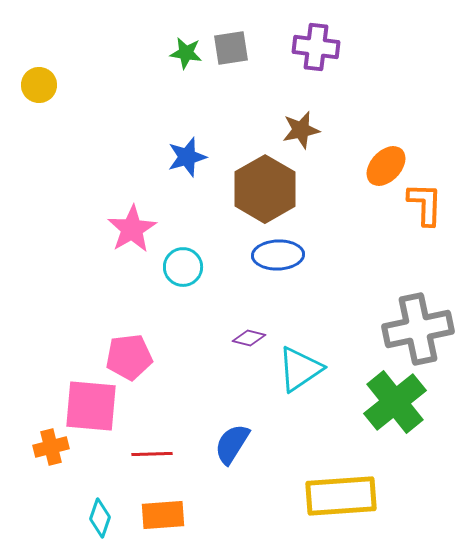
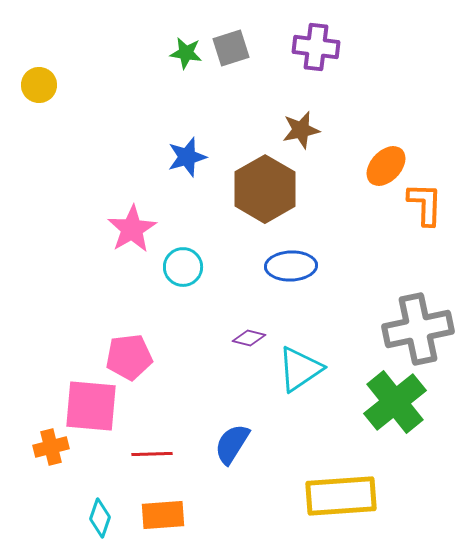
gray square: rotated 9 degrees counterclockwise
blue ellipse: moved 13 px right, 11 px down
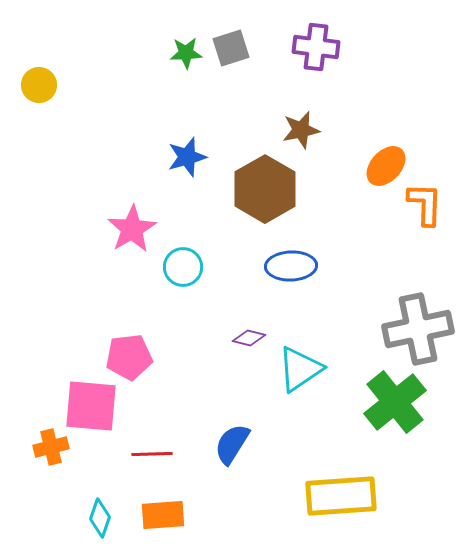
green star: rotated 12 degrees counterclockwise
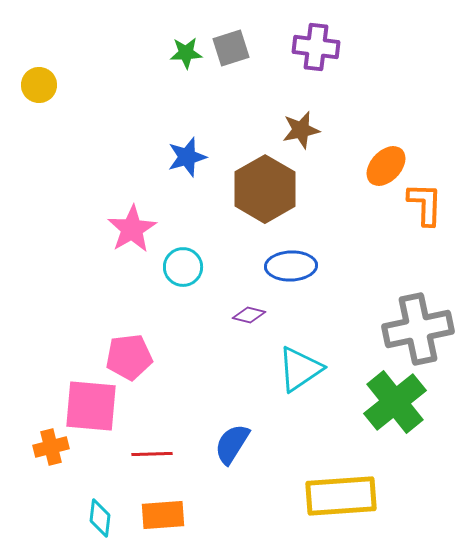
purple diamond: moved 23 px up
cyan diamond: rotated 12 degrees counterclockwise
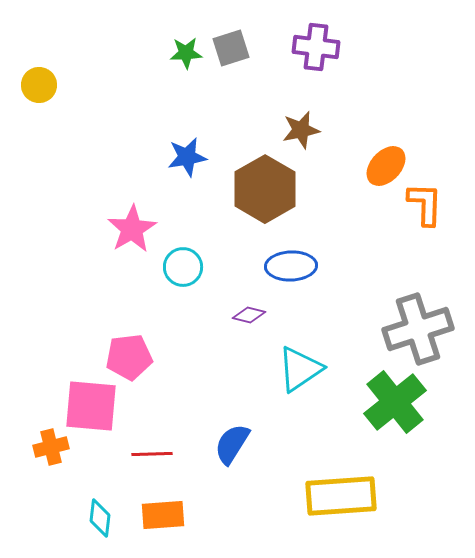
blue star: rotated 6 degrees clockwise
gray cross: rotated 6 degrees counterclockwise
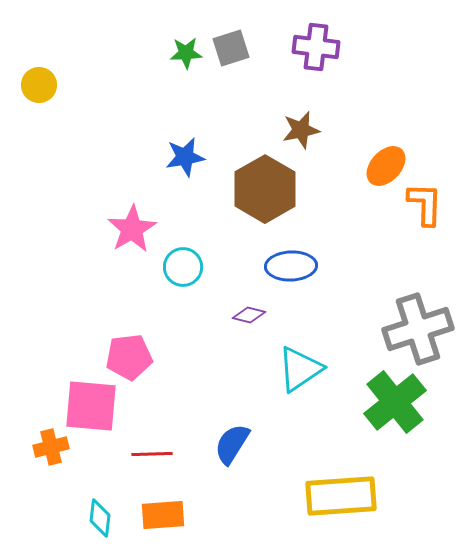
blue star: moved 2 px left
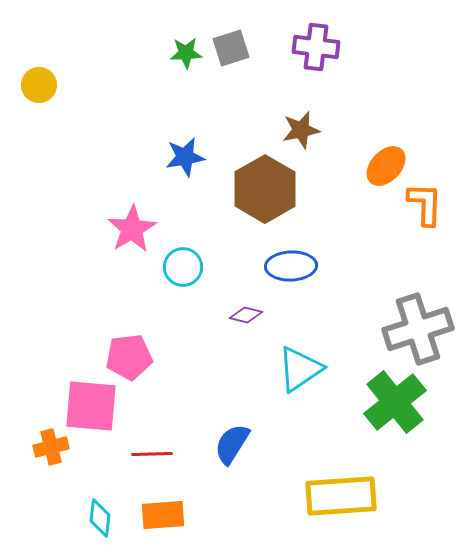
purple diamond: moved 3 px left
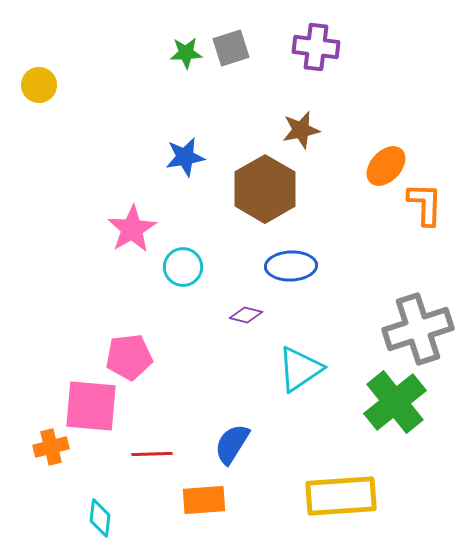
orange rectangle: moved 41 px right, 15 px up
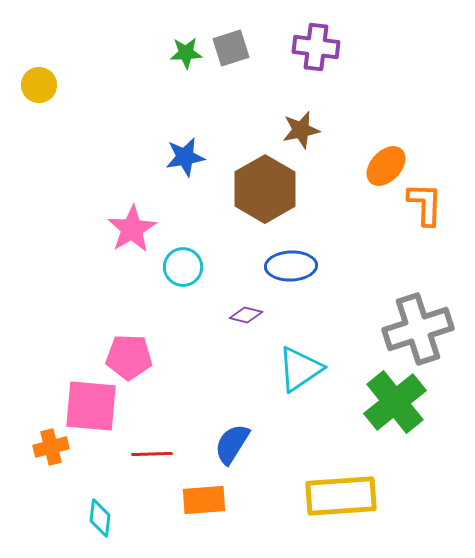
pink pentagon: rotated 9 degrees clockwise
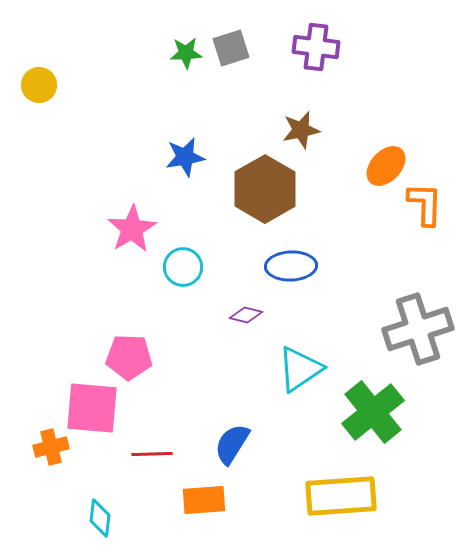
green cross: moved 22 px left, 10 px down
pink square: moved 1 px right, 2 px down
